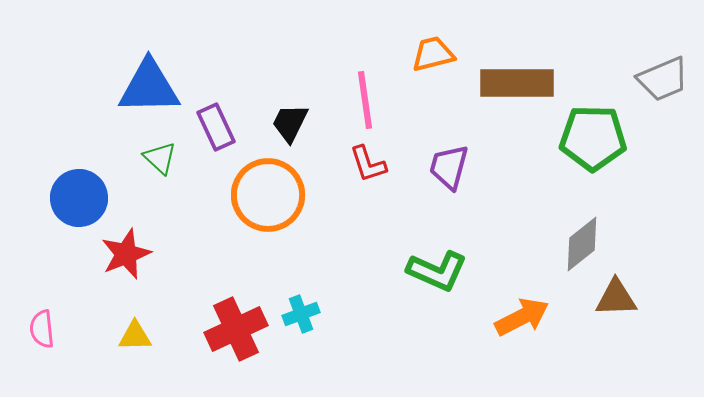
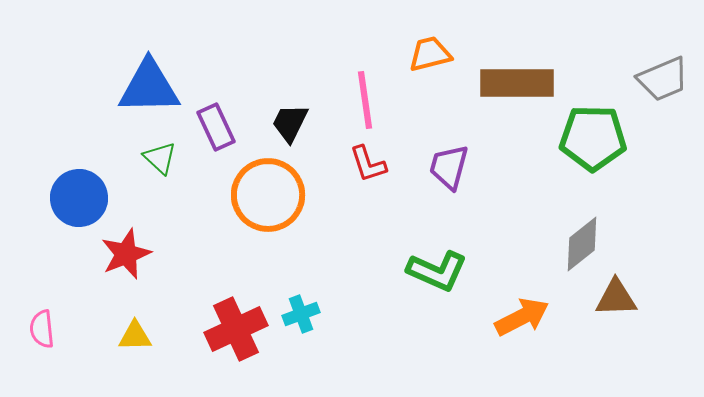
orange trapezoid: moved 3 px left
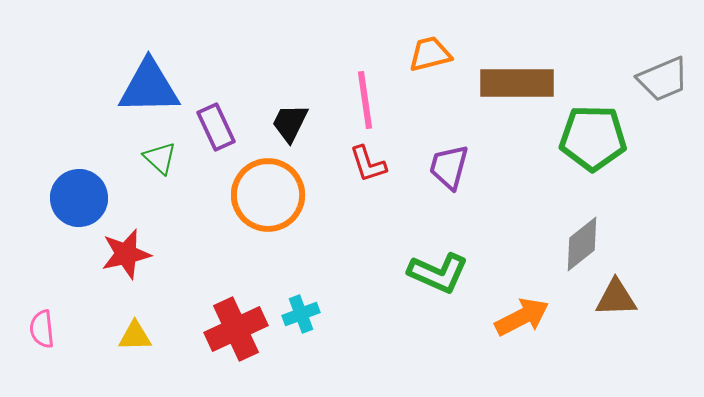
red star: rotated 9 degrees clockwise
green L-shape: moved 1 px right, 2 px down
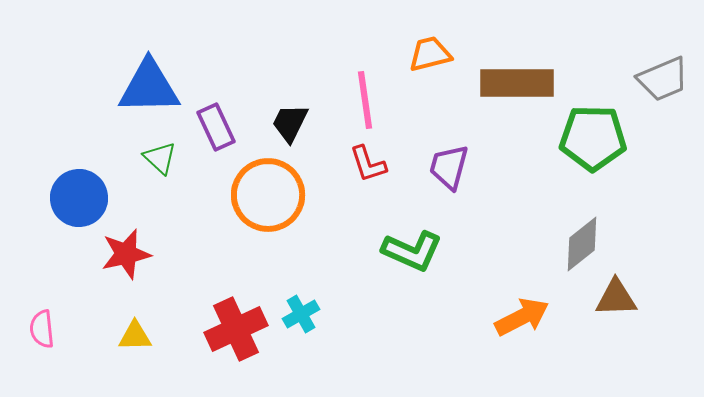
green L-shape: moved 26 px left, 22 px up
cyan cross: rotated 9 degrees counterclockwise
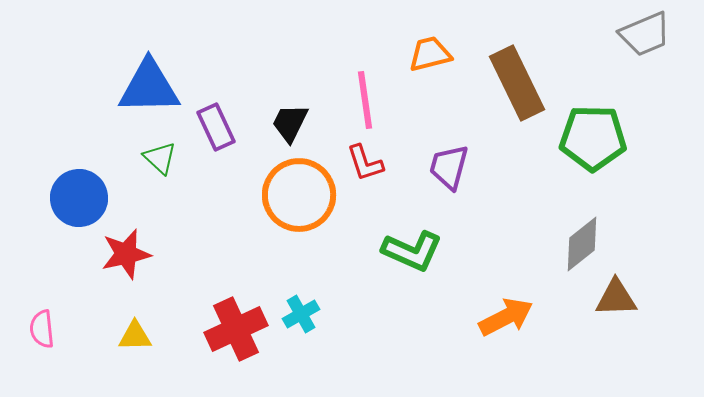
gray trapezoid: moved 18 px left, 45 px up
brown rectangle: rotated 64 degrees clockwise
red L-shape: moved 3 px left, 1 px up
orange circle: moved 31 px right
orange arrow: moved 16 px left
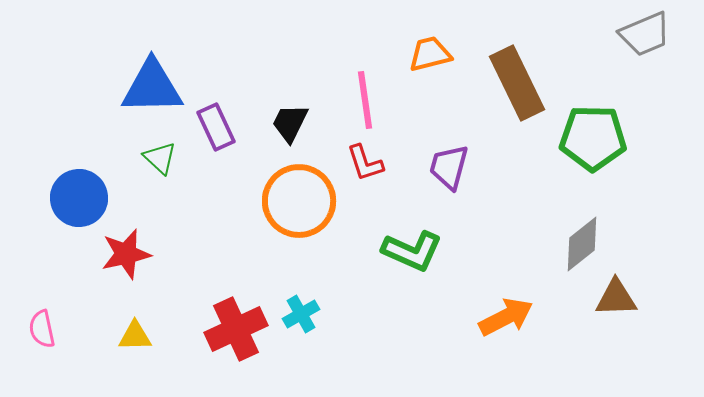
blue triangle: moved 3 px right
orange circle: moved 6 px down
pink semicircle: rotated 6 degrees counterclockwise
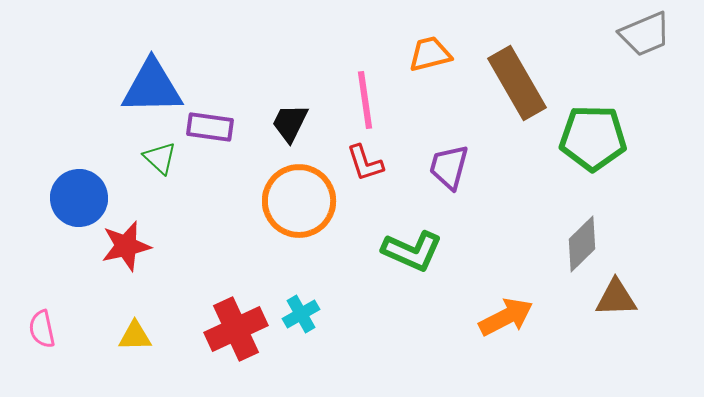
brown rectangle: rotated 4 degrees counterclockwise
purple rectangle: moved 6 px left; rotated 57 degrees counterclockwise
gray diamond: rotated 6 degrees counterclockwise
red star: moved 8 px up
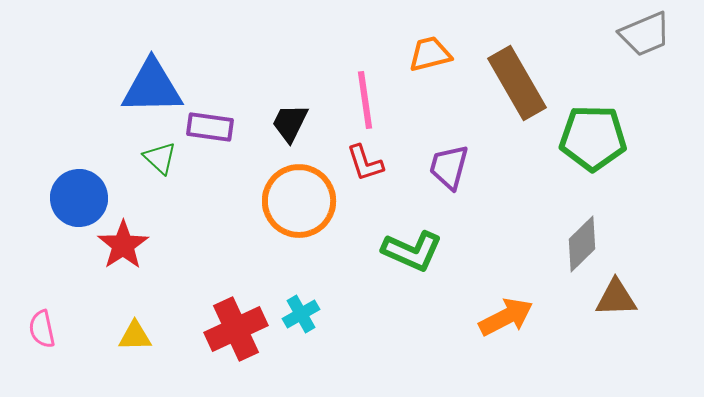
red star: moved 3 px left, 1 px up; rotated 21 degrees counterclockwise
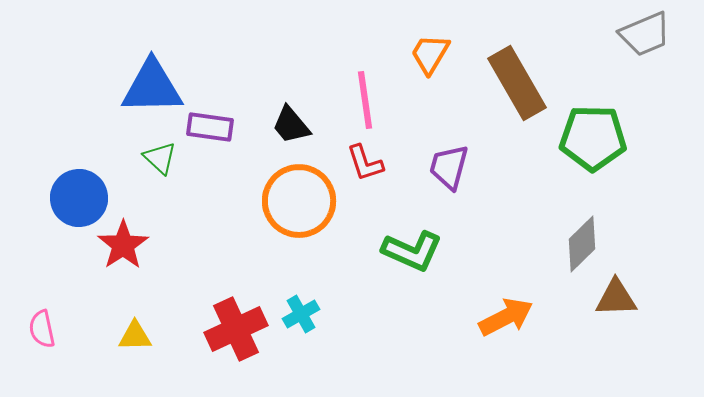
orange trapezoid: rotated 45 degrees counterclockwise
black trapezoid: moved 1 px right, 2 px down; rotated 66 degrees counterclockwise
